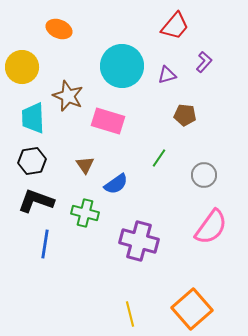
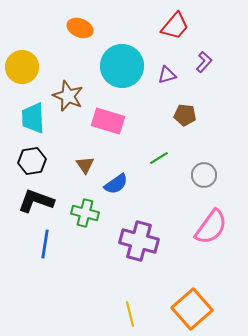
orange ellipse: moved 21 px right, 1 px up
green line: rotated 24 degrees clockwise
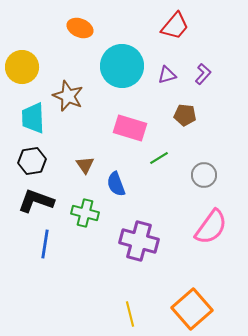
purple L-shape: moved 1 px left, 12 px down
pink rectangle: moved 22 px right, 7 px down
blue semicircle: rotated 105 degrees clockwise
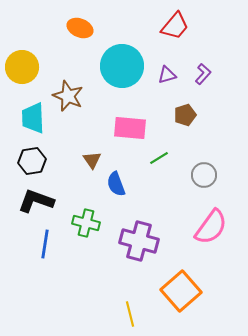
brown pentagon: rotated 25 degrees counterclockwise
pink rectangle: rotated 12 degrees counterclockwise
brown triangle: moved 7 px right, 5 px up
green cross: moved 1 px right, 10 px down
orange square: moved 11 px left, 18 px up
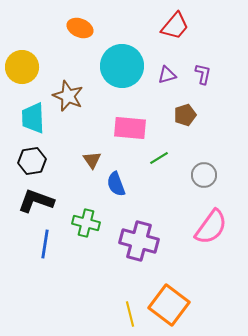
purple L-shape: rotated 30 degrees counterclockwise
orange square: moved 12 px left, 14 px down; rotated 12 degrees counterclockwise
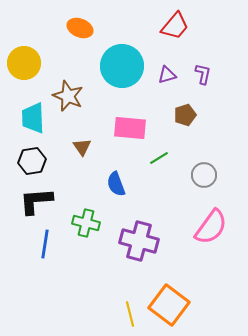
yellow circle: moved 2 px right, 4 px up
brown triangle: moved 10 px left, 13 px up
black L-shape: rotated 24 degrees counterclockwise
